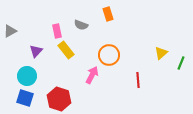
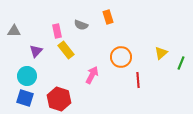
orange rectangle: moved 3 px down
gray triangle: moved 4 px right; rotated 32 degrees clockwise
orange circle: moved 12 px right, 2 px down
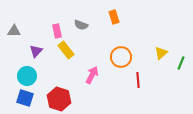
orange rectangle: moved 6 px right
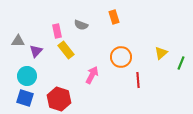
gray triangle: moved 4 px right, 10 px down
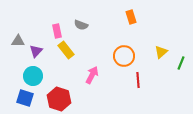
orange rectangle: moved 17 px right
yellow triangle: moved 1 px up
orange circle: moved 3 px right, 1 px up
cyan circle: moved 6 px right
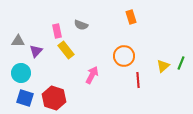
yellow triangle: moved 2 px right, 14 px down
cyan circle: moved 12 px left, 3 px up
red hexagon: moved 5 px left, 1 px up
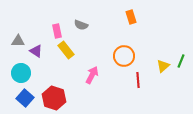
purple triangle: rotated 40 degrees counterclockwise
green line: moved 2 px up
blue square: rotated 24 degrees clockwise
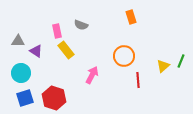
blue square: rotated 30 degrees clockwise
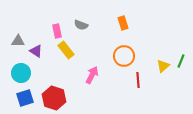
orange rectangle: moved 8 px left, 6 px down
